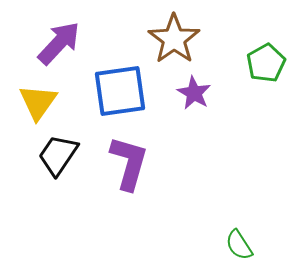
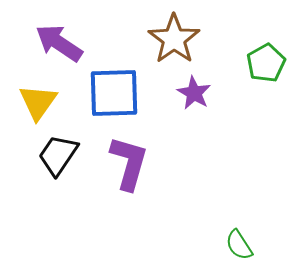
purple arrow: rotated 99 degrees counterclockwise
blue square: moved 6 px left, 2 px down; rotated 6 degrees clockwise
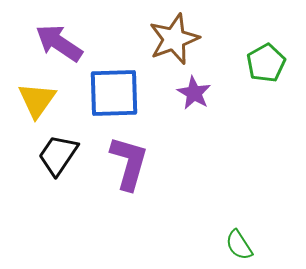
brown star: rotated 15 degrees clockwise
yellow triangle: moved 1 px left, 2 px up
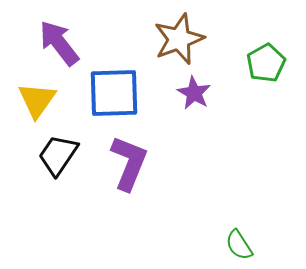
brown star: moved 5 px right
purple arrow: rotated 18 degrees clockwise
purple L-shape: rotated 6 degrees clockwise
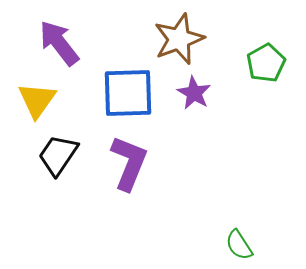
blue square: moved 14 px right
